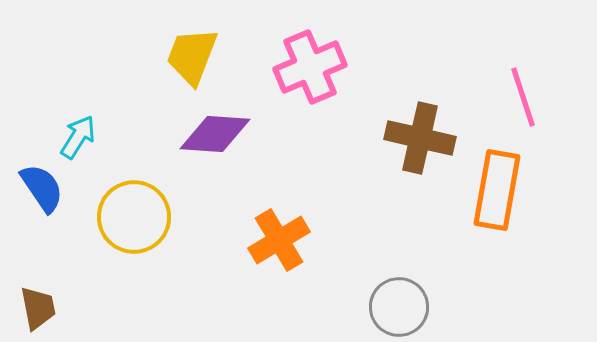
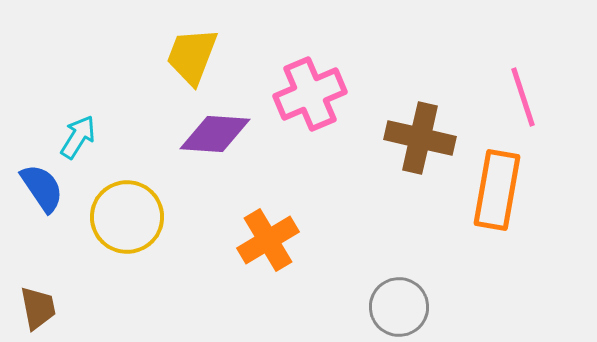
pink cross: moved 27 px down
yellow circle: moved 7 px left
orange cross: moved 11 px left
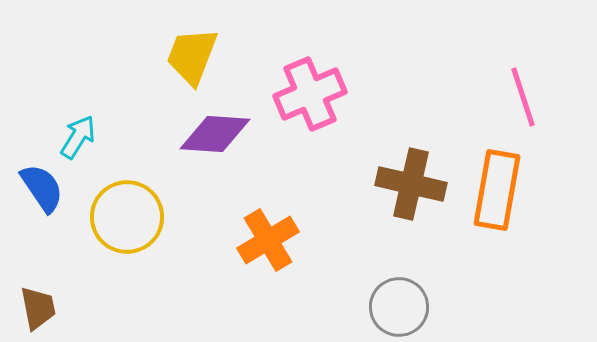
brown cross: moved 9 px left, 46 px down
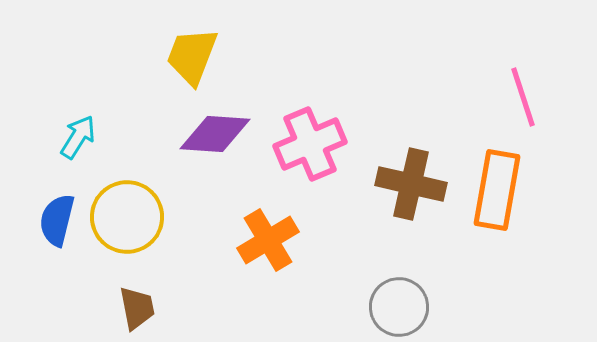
pink cross: moved 50 px down
blue semicircle: moved 15 px right, 32 px down; rotated 132 degrees counterclockwise
brown trapezoid: moved 99 px right
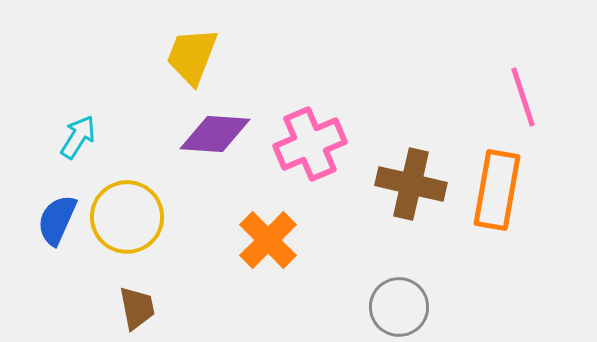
blue semicircle: rotated 10 degrees clockwise
orange cross: rotated 14 degrees counterclockwise
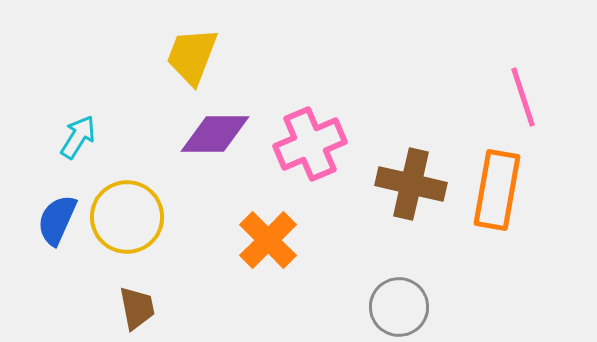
purple diamond: rotated 4 degrees counterclockwise
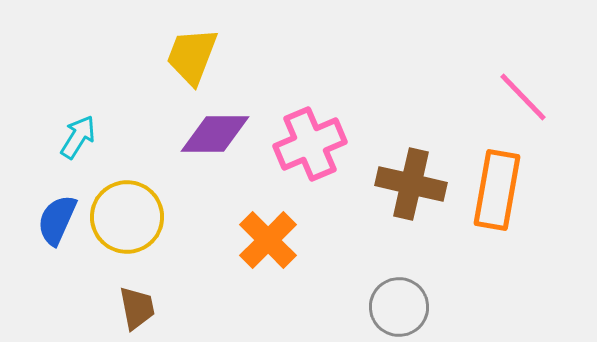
pink line: rotated 26 degrees counterclockwise
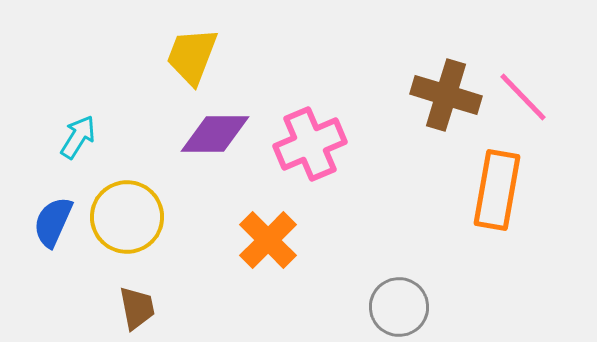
brown cross: moved 35 px right, 89 px up; rotated 4 degrees clockwise
blue semicircle: moved 4 px left, 2 px down
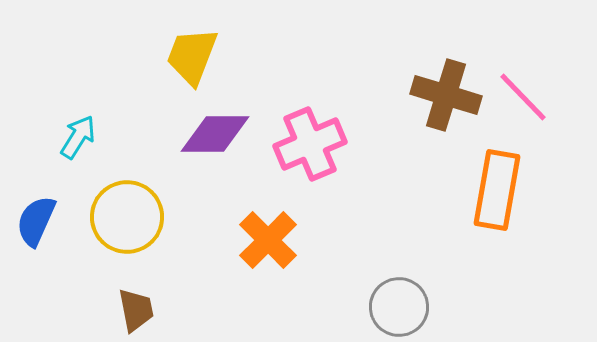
blue semicircle: moved 17 px left, 1 px up
brown trapezoid: moved 1 px left, 2 px down
